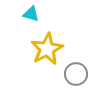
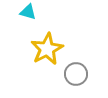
cyan triangle: moved 3 px left, 2 px up
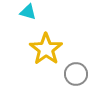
yellow star: moved 1 px left; rotated 8 degrees counterclockwise
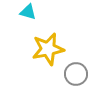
yellow star: moved 2 px right; rotated 24 degrees clockwise
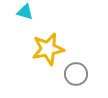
cyan triangle: moved 3 px left
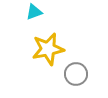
cyan triangle: moved 9 px right; rotated 36 degrees counterclockwise
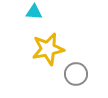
cyan triangle: rotated 24 degrees clockwise
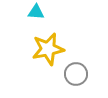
cyan triangle: moved 2 px right
